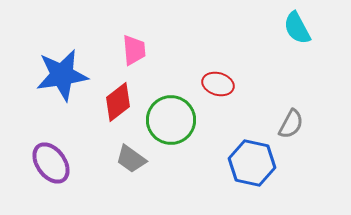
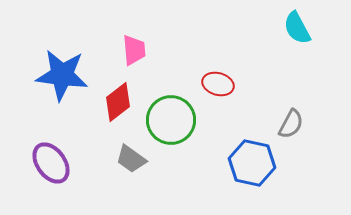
blue star: rotated 16 degrees clockwise
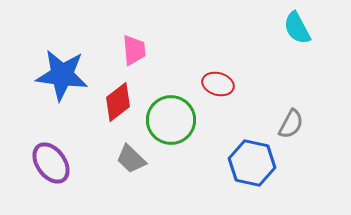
gray trapezoid: rotated 8 degrees clockwise
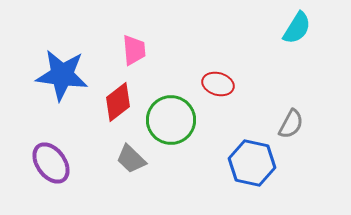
cyan semicircle: rotated 120 degrees counterclockwise
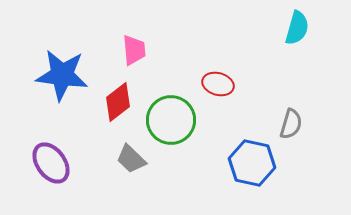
cyan semicircle: rotated 16 degrees counterclockwise
gray semicircle: rotated 12 degrees counterclockwise
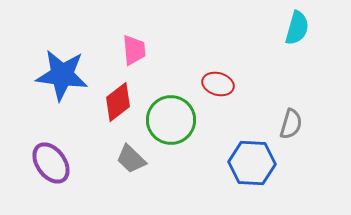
blue hexagon: rotated 9 degrees counterclockwise
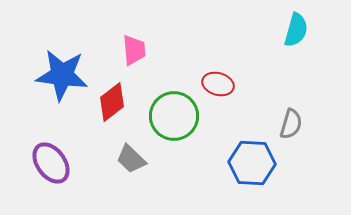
cyan semicircle: moved 1 px left, 2 px down
red diamond: moved 6 px left
green circle: moved 3 px right, 4 px up
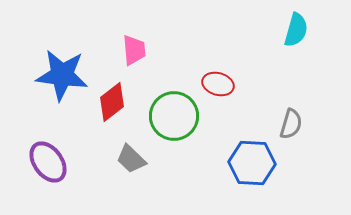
purple ellipse: moved 3 px left, 1 px up
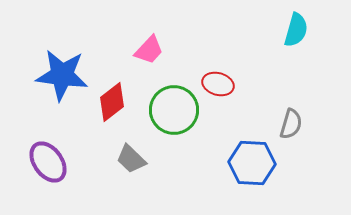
pink trapezoid: moved 15 px right; rotated 48 degrees clockwise
green circle: moved 6 px up
